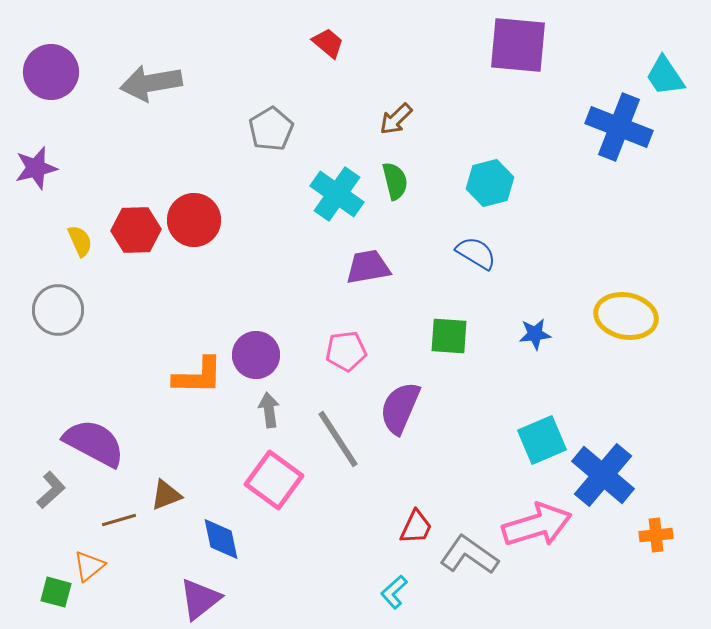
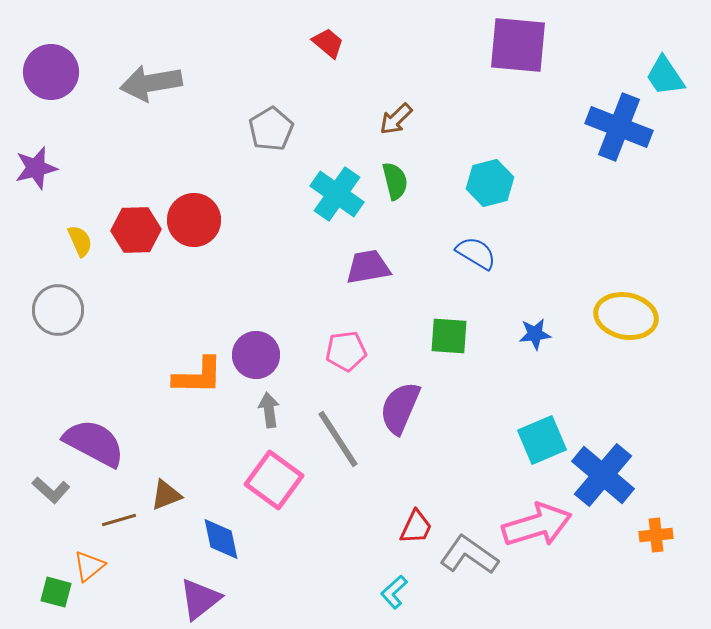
gray L-shape at (51, 490): rotated 84 degrees clockwise
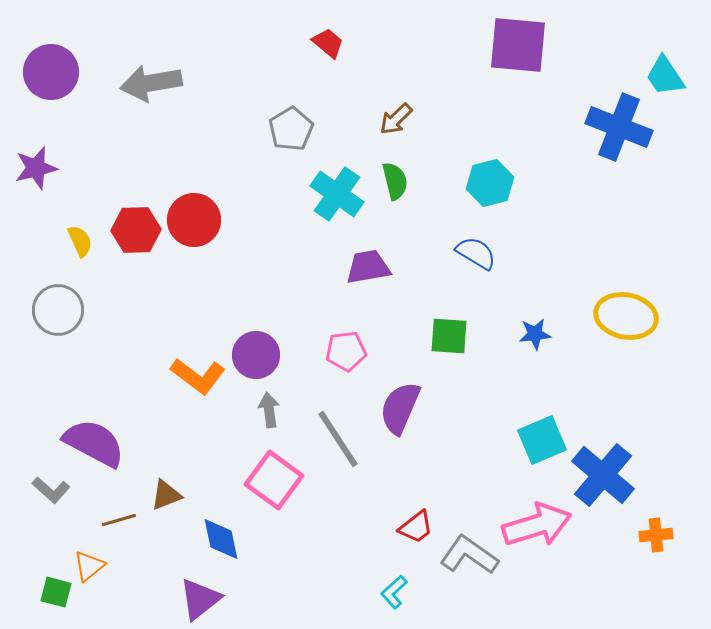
gray pentagon at (271, 129): moved 20 px right
orange L-shape at (198, 376): rotated 36 degrees clockwise
red trapezoid at (416, 527): rotated 27 degrees clockwise
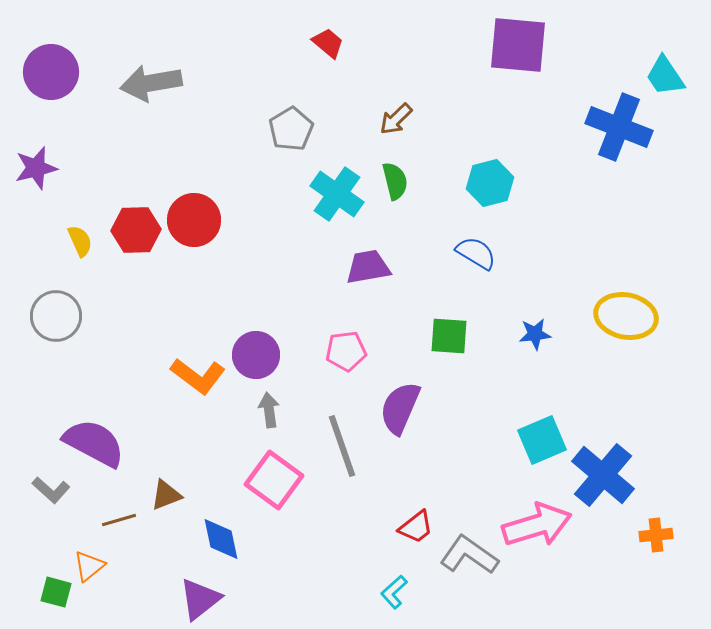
gray circle at (58, 310): moved 2 px left, 6 px down
gray line at (338, 439): moved 4 px right, 7 px down; rotated 14 degrees clockwise
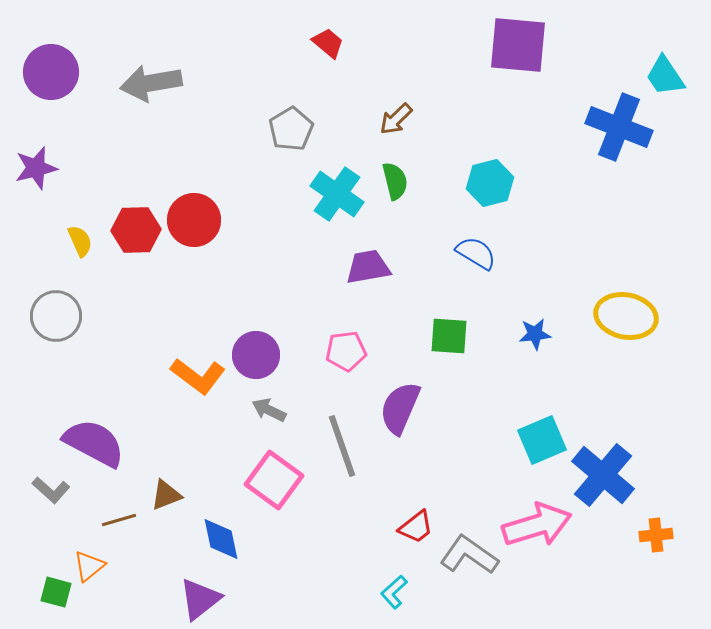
gray arrow at (269, 410): rotated 56 degrees counterclockwise
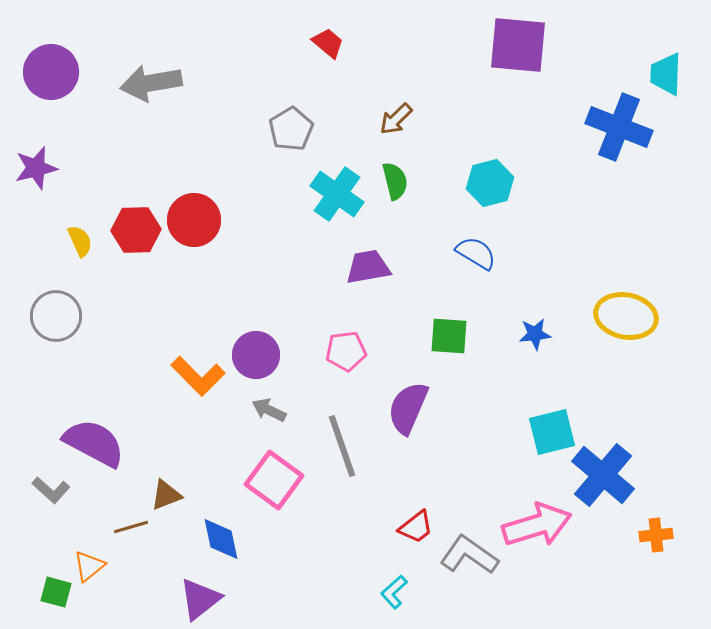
cyan trapezoid at (665, 76): moved 1 px right, 2 px up; rotated 36 degrees clockwise
orange L-shape at (198, 376): rotated 8 degrees clockwise
purple semicircle at (400, 408): moved 8 px right
cyan square at (542, 440): moved 10 px right, 8 px up; rotated 9 degrees clockwise
brown line at (119, 520): moved 12 px right, 7 px down
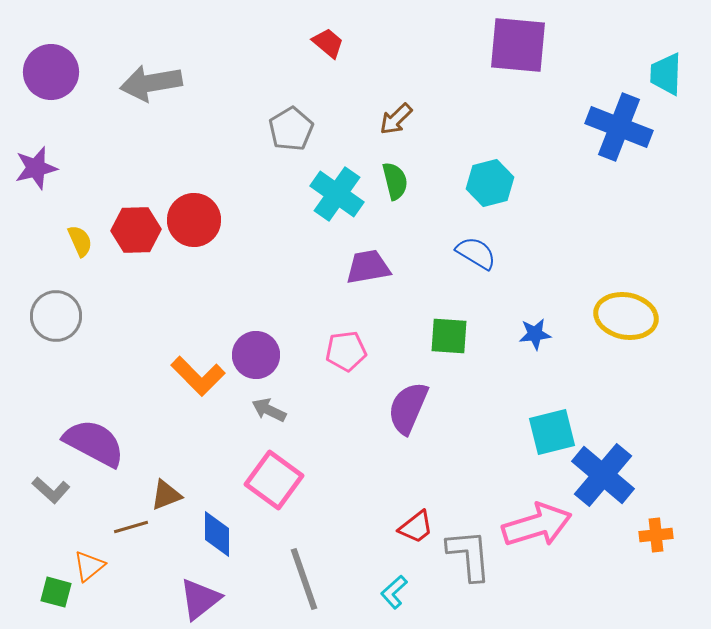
gray line at (342, 446): moved 38 px left, 133 px down
blue diamond at (221, 539): moved 4 px left, 5 px up; rotated 12 degrees clockwise
gray L-shape at (469, 555): rotated 50 degrees clockwise
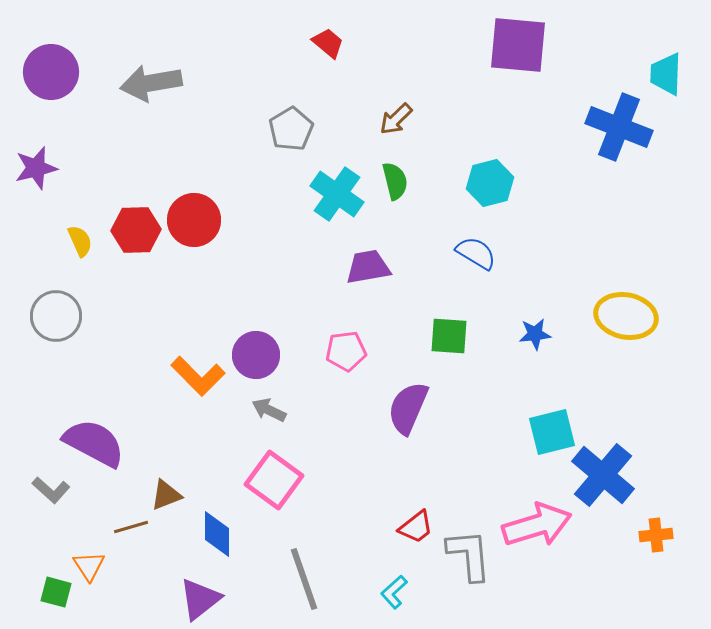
orange triangle at (89, 566): rotated 24 degrees counterclockwise
